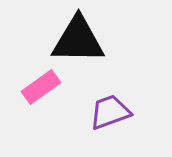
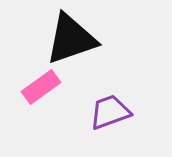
black triangle: moved 7 px left, 1 px up; rotated 20 degrees counterclockwise
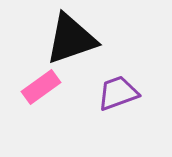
purple trapezoid: moved 8 px right, 19 px up
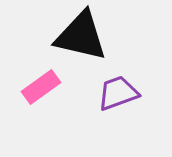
black triangle: moved 10 px right, 3 px up; rotated 32 degrees clockwise
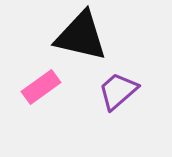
purple trapezoid: moved 2 px up; rotated 21 degrees counterclockwise
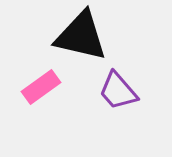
purple trapezoid: rotated 90 degrees counterclockwise
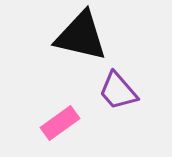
pink rectangle: moved 19 px right, 36 px down
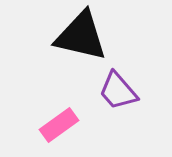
pink rectangle: moved 1 px left, 2 px down
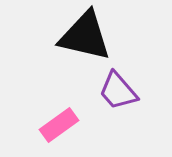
black triangle: moved 4 px right
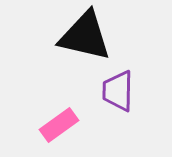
purple trapezoid: rotated 42 degrees clockwise
